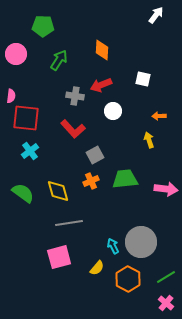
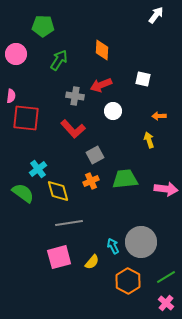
cyan cross: moved 8 px right, 18 px down
yellow semicircle: moved 5 px left, 6 px up
orange hexagon: moved 2 px down
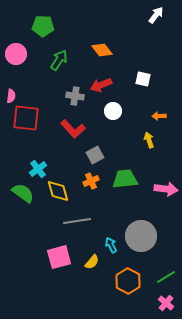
orange diamond: rotated 40 degrees counterclockwise
gray line: moved 8 px right, 2 px up
gray circle: moved 6 px up
cyan arrow: moved 2 px left, 1 px up
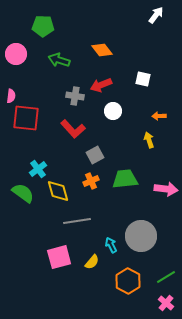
green arrow: rotated 105 degrees counterclockwise
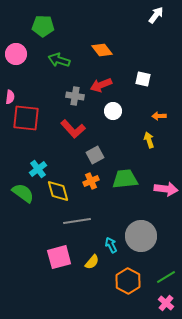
pink semicircle: moved 1 px left, 1 px down
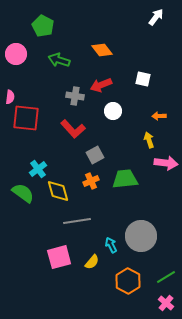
white arrow: moved 2 px down
green pentagon: rotated 25 degrees clockwise
pink arrow: moved 26 px up
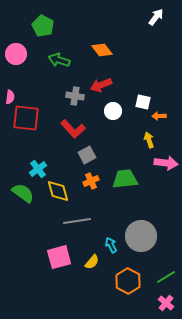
white square: moved 23 px down
gray square: moved 8 px left
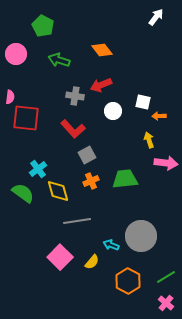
cyan arrow: rotated 42 degrees counterclockwise
pink square: moved 1 px right; rotated 30 degrees counterclockwise
